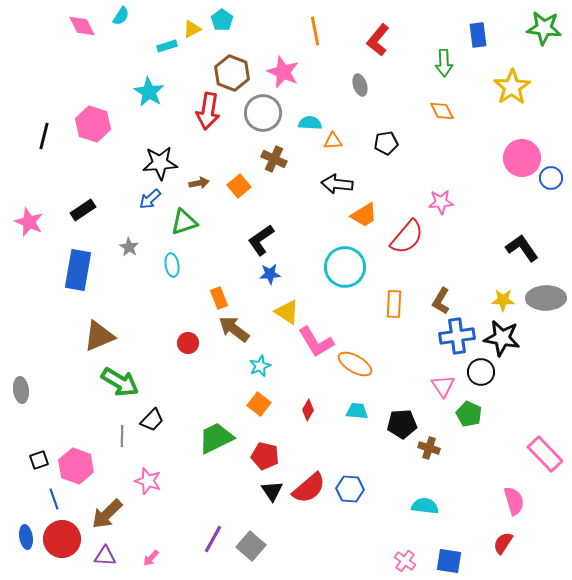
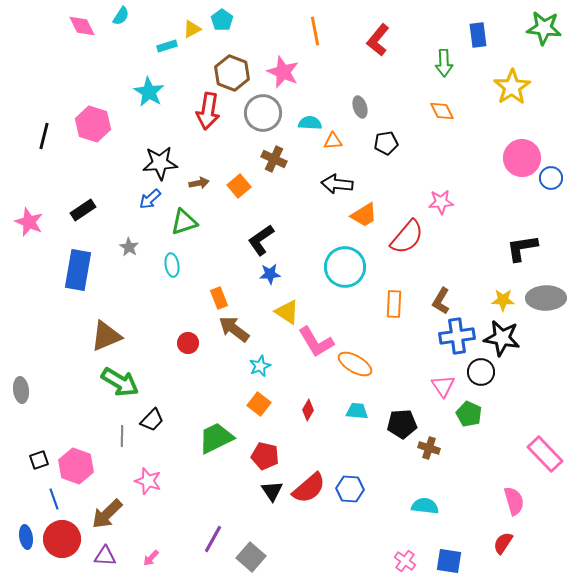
gray ellipse at (360, 85): moved 22 px down
black L-shape at (522, 248): rotated 64 degrees counterclockwise
brown triangle at (99, 336): moved 7 px right
gray square at (251, 546): moved 11 px down
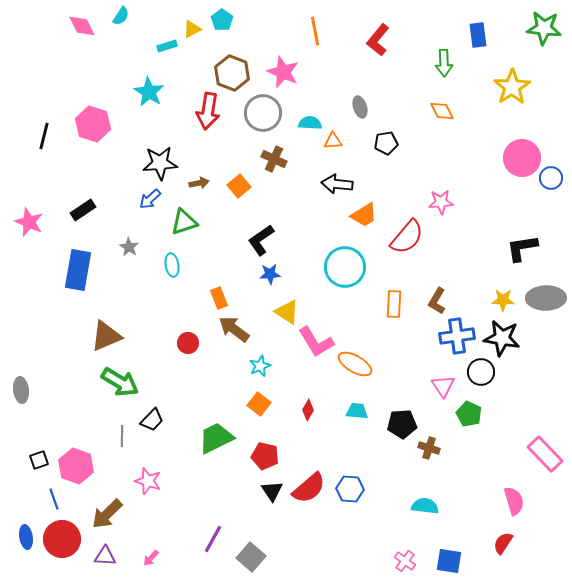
brown L-shape at (441, 301): moved 4 px left
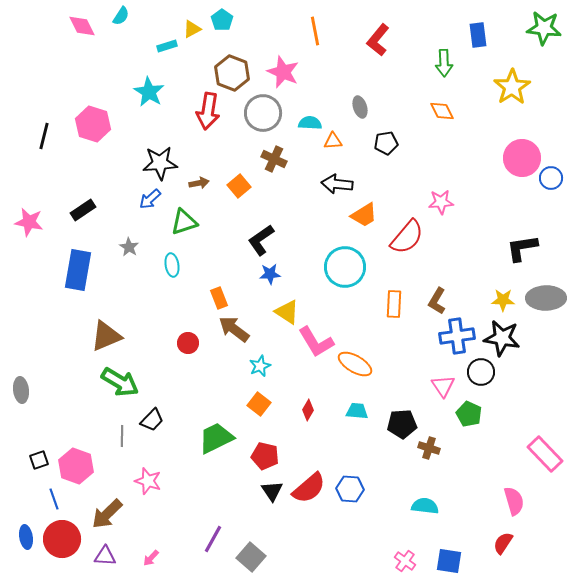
pink star at (29, 222): rotated 12 degrees counterclockwise
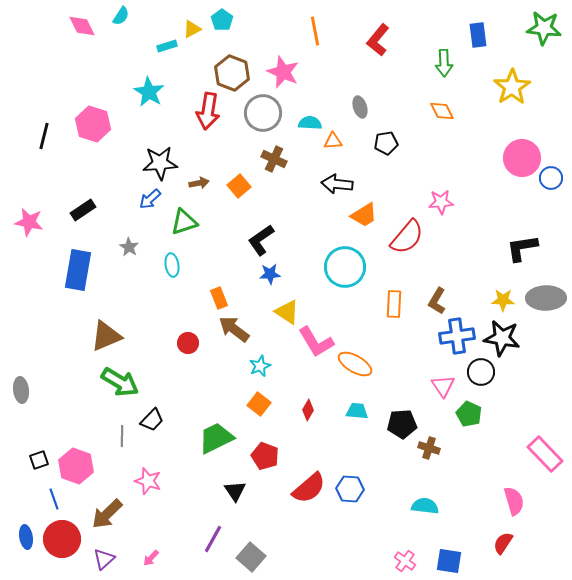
red pentagon at (265, 456): rotated 8 degrees clockwise
black triangle at (272, 491): moved 37 px left
purple triangle at (105, 556): moved 1 px left, 3 px down; rotated 45 degrees counterclockwise
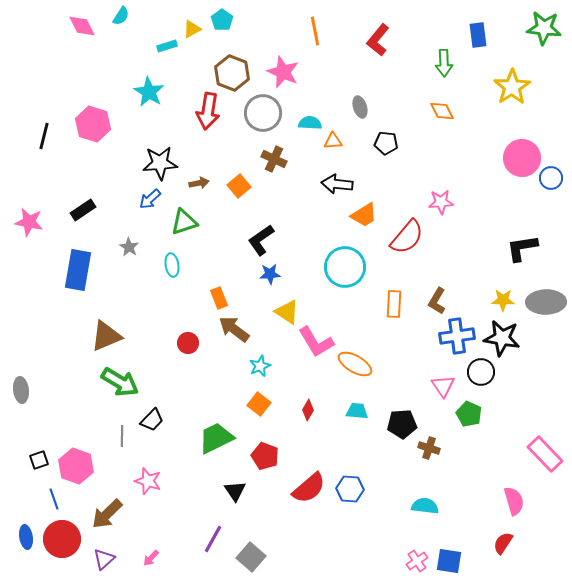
black pentagon at (386, 143): rotated 15 degrees clockwise
gray ellipse at (546, 298): moved 4 px down
pink cross at (405, 561): moved 12 px right; rotated 20 degrees clockwise
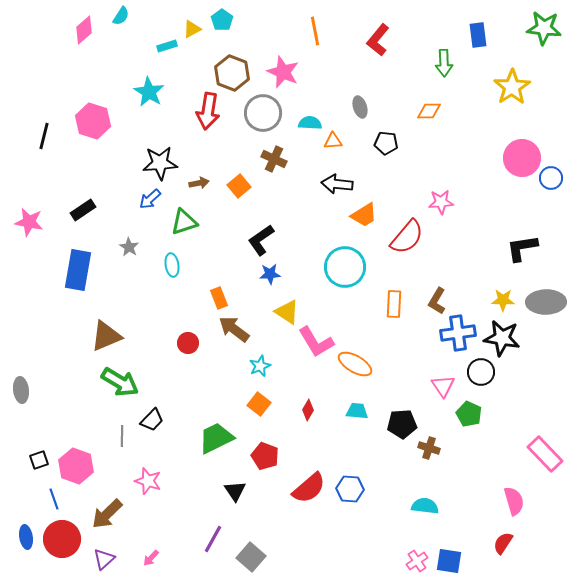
pink diamond at (82, 26): moved 2 px right, 4 px down; rotated 76 degrees clockwise
orange diamond at (442, 111): moved 13 px left; rotated 65 degrees counterclockwise
pink hexagon at (93, 124): moved 3 px up
blue cross at (457, 336): moved 1 px right, 3 px up
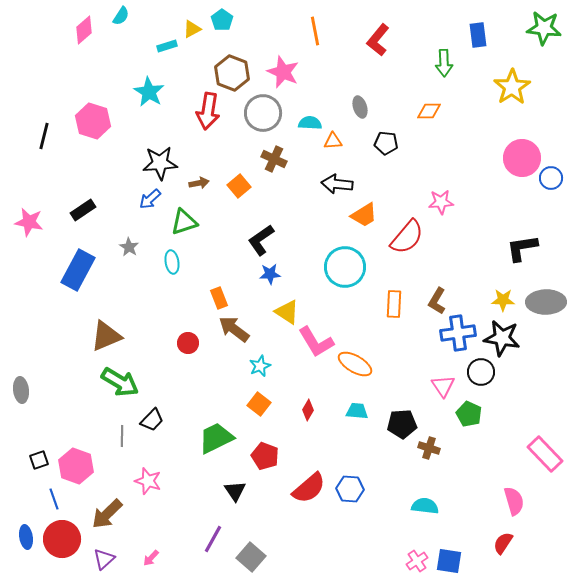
cyan ellipse at (172, 265): moved 3 px up
blue rectangle at (78, 270): rotated 18 degrees clockwise
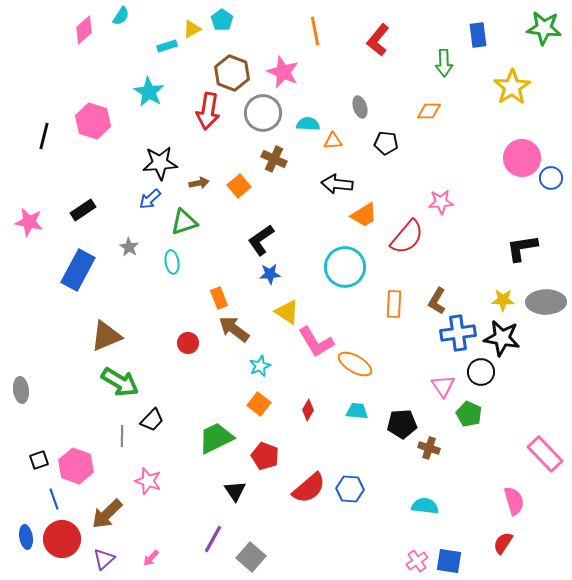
cyan semicircle at (310, 123): moved 2 px left, 1 px down
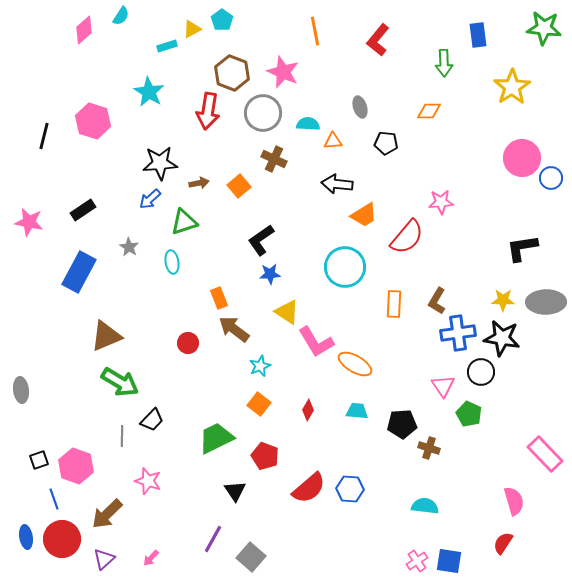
blue rectangle at (78, 270): moved 1 px right, 2 px down
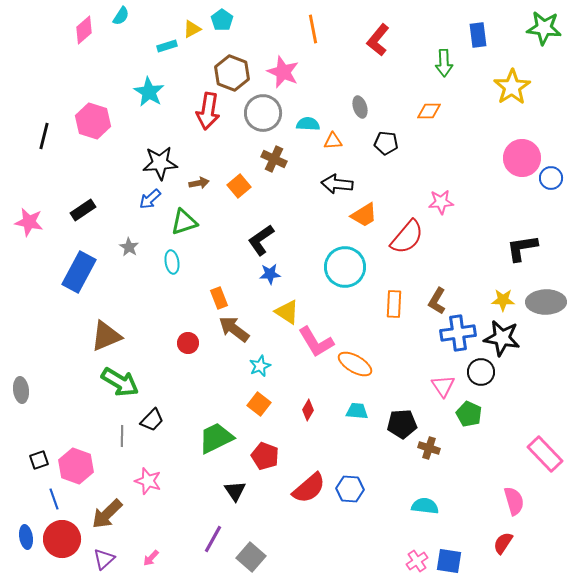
orange line at (315, 31): moved 2 px left, 2 px up
